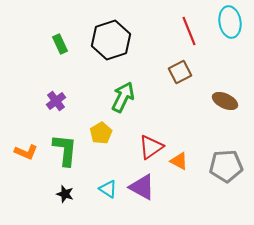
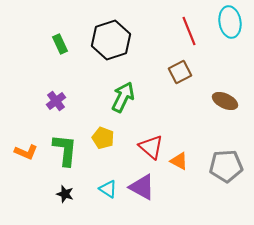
yellow pentagon: moved 2 px right, 5 px down; rotated 20 degrees counterclockwise
red triangle: rotated 44 degrees counterclockwise
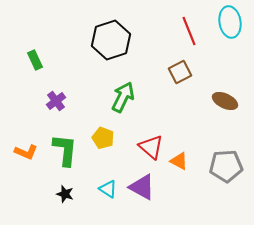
green rectangle: moved 25 px left, 16 px down
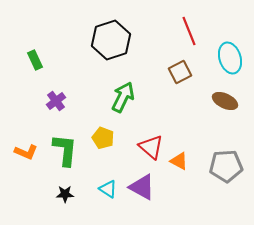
cyan ellipse: moved 36 px down; rotated 8 degrees counterclockwise
black star: rotated 18 degrees counterclockwise
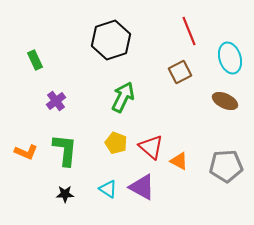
yellow pentagon: moved 13 px right, 5 px down
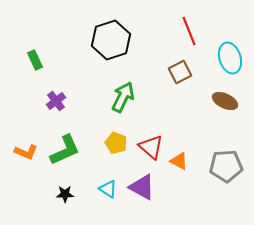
green L-shape: rotated 60 degrees clockwise
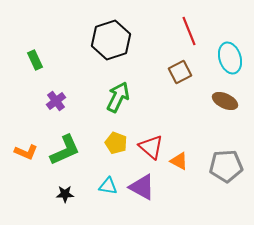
green arrow: moved 5 px left
cyan triangle: moved 3 px up; rotated 24 degrees counterclockwise
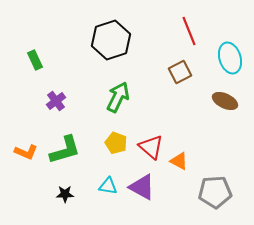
green L-shape: rotated 8 degrees clockwise
gray pentagon: moved 11 px left, 26 px down
